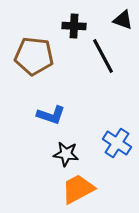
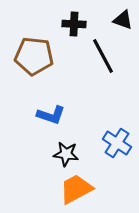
black cross: moved 2 px up
orange trapezoid: moved 2 px left
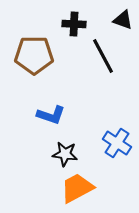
brown pentagon: moved 1 px up; rotated 6 degrees counterclockwise
black star: moved 1 px left
orange trapezoid: moved 1 px right, 1 px up
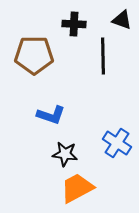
black triangle: moved 1 px left
black line: rotated 27 degrees clockwise
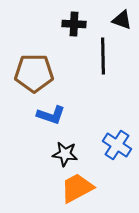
brown pentagon: moved 18 px down
blue cross: moved 2 px down
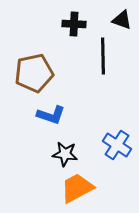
brown pentagon: rotated 12 degrees counterclockwise
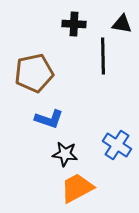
black triangle: moved 4 px down; rotated 10 degrees counterclockwise
blue L-shape: moved 2 px left, 4 px down
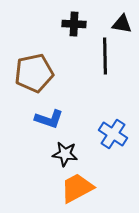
black line: moved 2 px right
blue cross: moved 4 px left, 11 px up
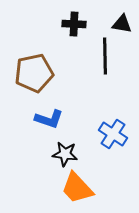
orange trapezoid: rotated 105 degrees counterclockwise
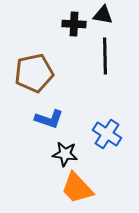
black triangle: moved 19 px left, 9 px up
blue cross: moved 6 px left
